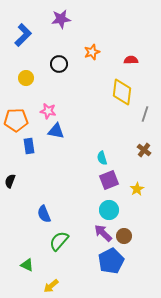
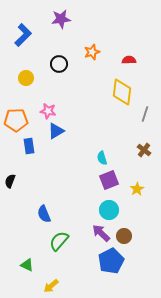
red semicircle: moved 2 px left
blue triangle: rotated 42 degrees counterclockwise
purple arrow: moved 2 px left
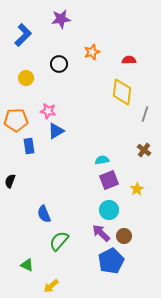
cyan semicircle: moved 2 px down; rotated 96 degrees clockwise
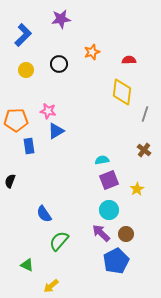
yellow circle: moved 8 px up
blue semicircle: rotated 12 degrees counterclockwise
brown circle: moved 2 px right, 2 px up
blue pentagon: moved 5 px right
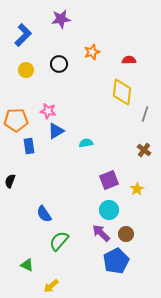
cyan semicircle: moved 16 px left, 17 px up
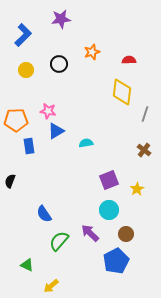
purple arrow: moved 11 px left
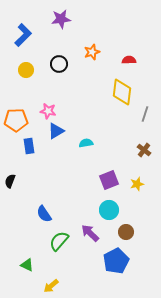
yellow star: moved 5 px up; rotated 16 degrees clockwise
brown circle: moved 2 px up
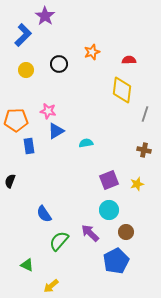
purple star: moved 16 px left, 3 px up; rotated 30 degrees counterclockwise
yellow diamond: moved 2 px up
brown cross: rotated 24 degrees counterclockwise
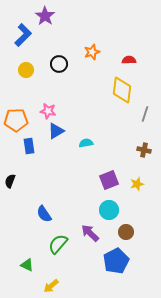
green semicircle: moved 1 px left, 3 px down
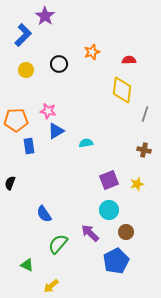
black semicircle: moved 2 px down
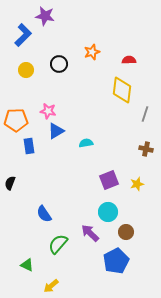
purple star: rotated 24 degrees counterclockwise
brown cross: moved 2 px right, 1 px up
cyan circle: moved 1 px left, 2 px down
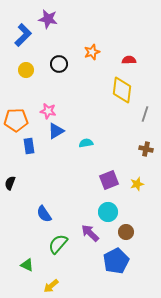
purple star: moved 3 px right, 3 px down
